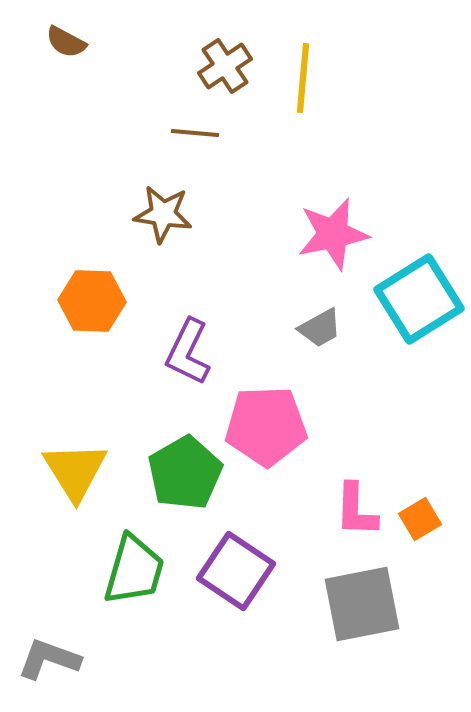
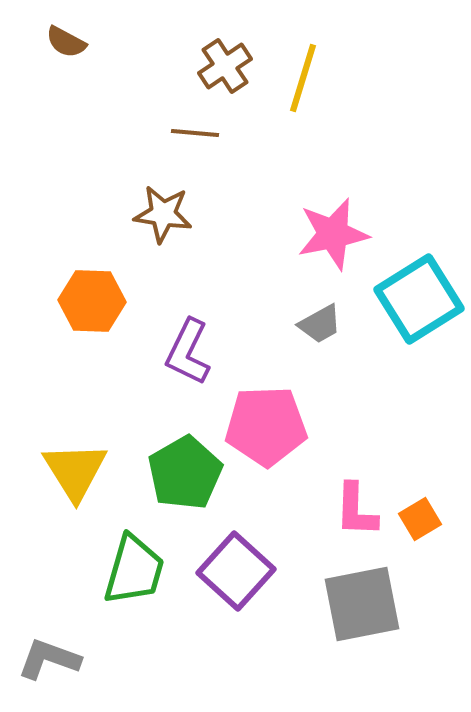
yellow line: rotated 12 degrees clockwise
gray trapezoid: moved 4 px up
purple square: rotated 8 degrees clockwise
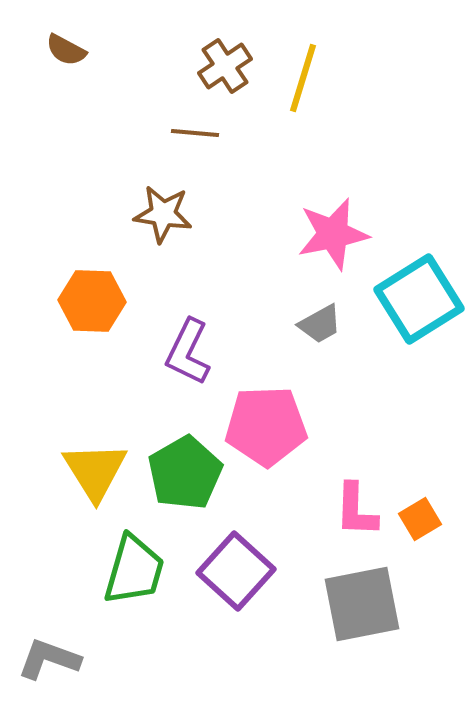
brown semicircle: moved 8 px down
yellow triangle: moved 20 px right
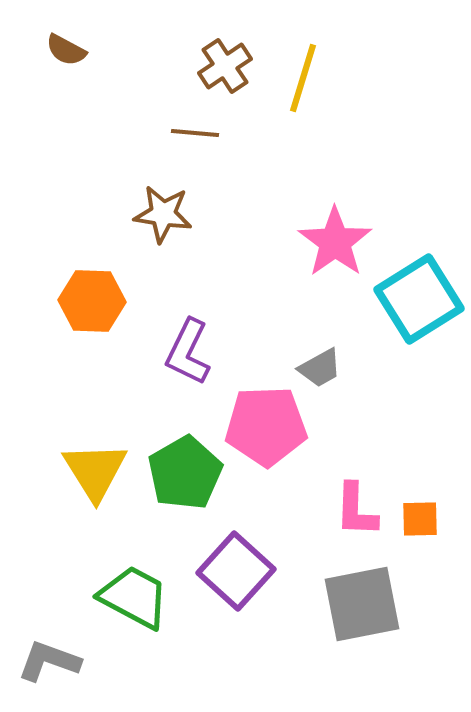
pink star: moved 2 px right, 8 px down; rotated 24 degrees counterclockwise
gray trapezoid: moved 44 px down
orange square: rotated 30 degrees clockwise
green trapezoid: moved 27 px down; rotated 78 degrees counterclockwise
gray L-shape: moved 2 px down
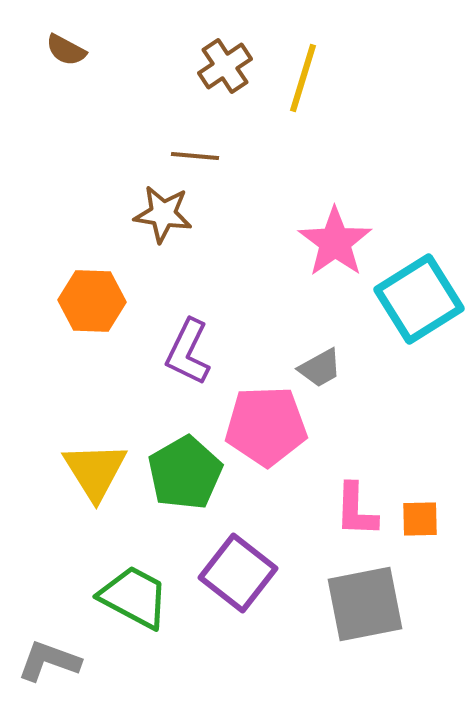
brown line: moved 23 px down
purple square: moved 2 px right, 2 px down; rotated 4 degrees counterclockwise
gray square: moved 3 px right
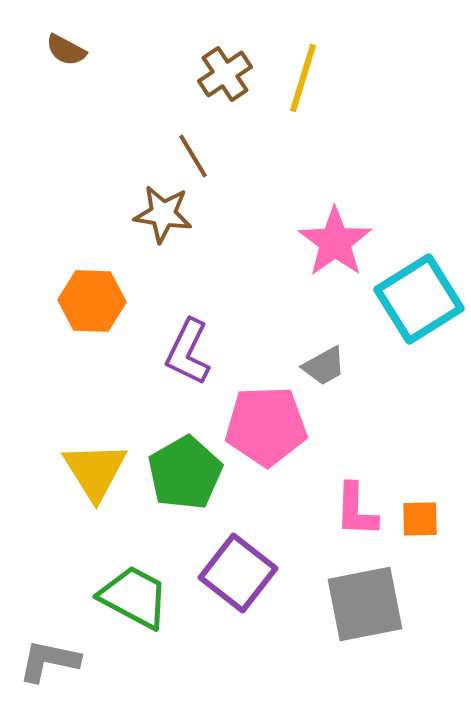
brown cross: moved 8 px down
brown line: moved 2 px left; rotated 54 degrees clockwise
gray trapezoid: moved 4 px right, 2 px up
gray L-shape: rotated 8 degrees counterclockwise
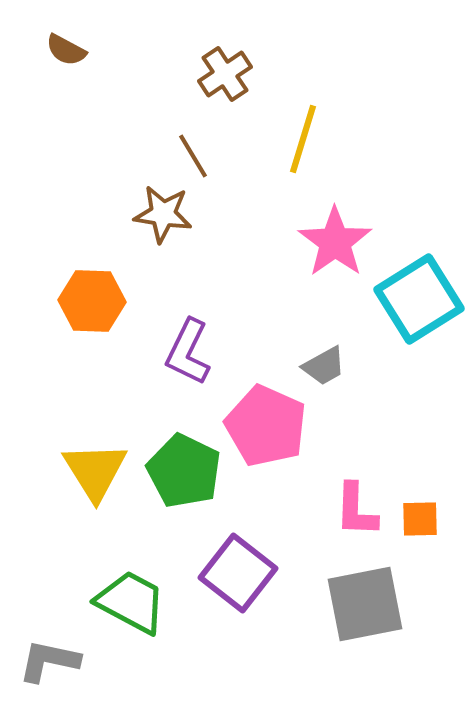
yellow line: moved 61 px down
pink pentagon: rotated 26 degrees clockwise
green pentagon: moved 1 px left, 2 px up; rotated 16 degrees counterclockwise
green trapezoid: moved 3 px left, 5 px down
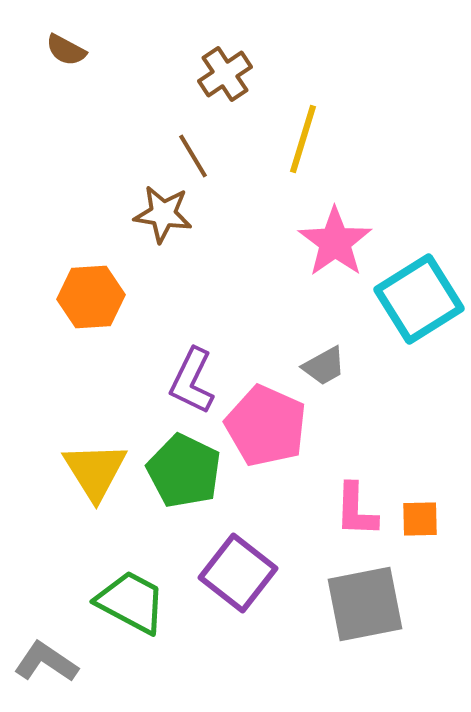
orange hexagon: moved 1 px left, 4 px up; rotated 6 degrees counterclockwise
purple L-shape: moved 4 px right, 29 px down
gray L-shape: moved 3 px left, 1 px down; rotated 22 degrees clockwise
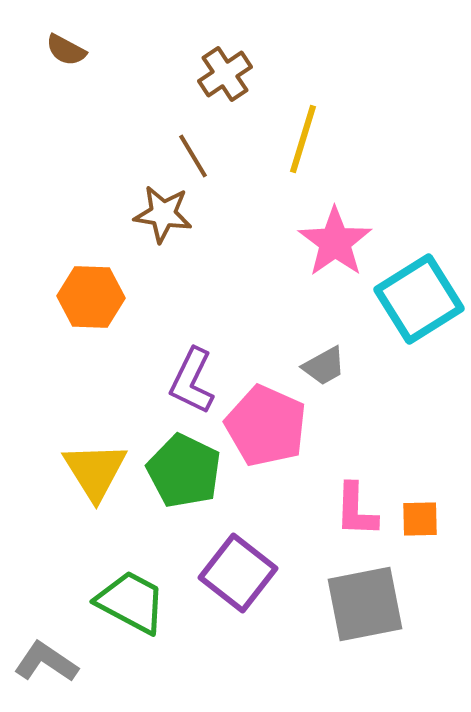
orange hexagon: rotated 6 degrees clockwise
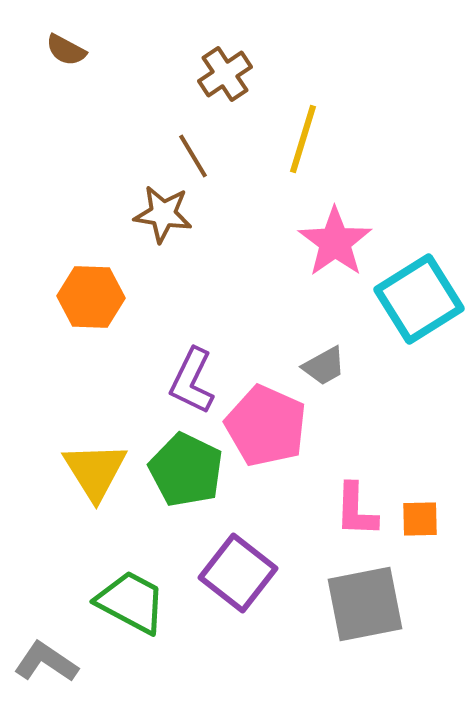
green pentagon: moved 2 px right, 1 px up
